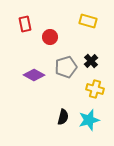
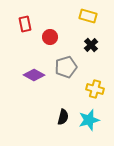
yellow rectangle: moved 5 px up
black cross: moved 16 px up
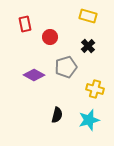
black cross: moved 3 px left, 1 px down
black semicircle: moved 6 px left, 2 px up
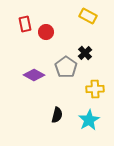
yellow rectangle: rotated 12 degrees clockwise
red circle: moved 4 px left, 5 px up
black cross: moved 3 px left, 7 px down
gray pentagon: rotated 20 degrees counterclockwise
yellow cross: rotated 18 degrees counterclockwise
cyan star: rotated 15 degrees counterclockwise
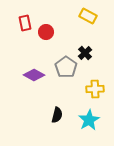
red rectangle: moved 1 px up
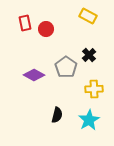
red circle: moved 3 px up
black cross: moved 4 px right, 2 px down
yellow cross: moved 1 px left
